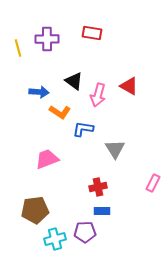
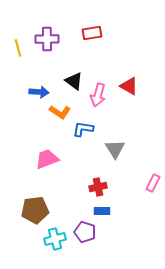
red rectangle: rotated 18 degrees counterclockwise
purple pentagon: rotated 20 degrees clockwise
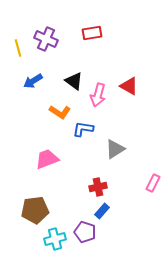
purple cross: moved 1 px left; rotated 25 degrees clockwise
blue arrow: moved 6 px left, 11 px up; rotated 144 degrees clockwise
gray triangle: rotated 30 degrees clockwise
blue rectangle: rotated 49 degrees counterclockwise
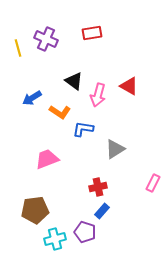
blue arrow: moved 1 px left, 17 px down
